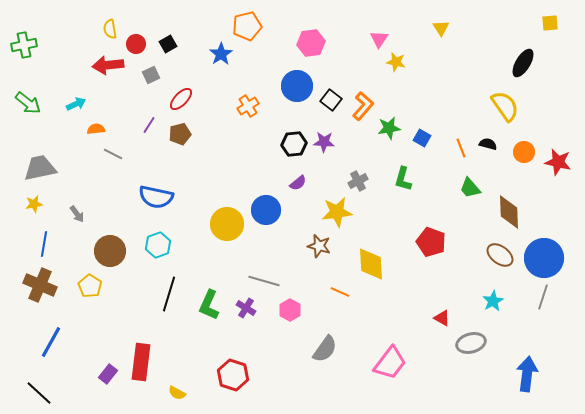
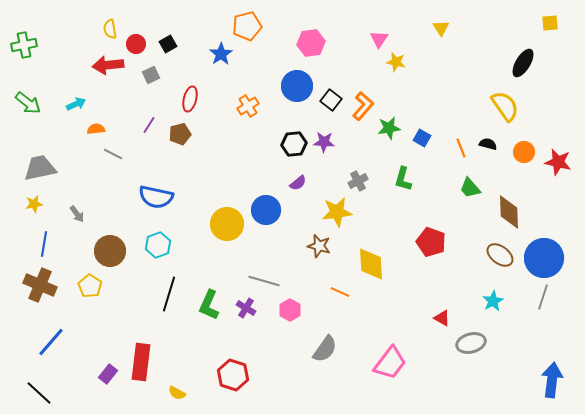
red ellipse at (181, 99): moved 9 px right; rotated 30 degrees counterclockwise
blue line at (51, 342): rotated 12 degrees clockwise
blue arrow at (527, 374): moved 25 px right, 6 px down
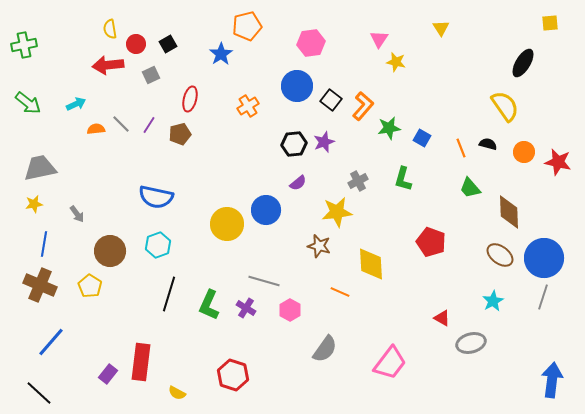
purple star at (324, 142): rotated 25 degrees counterclockwise
gray line at (113, 154): moved 8 px right, 30 px up; rotated 18 degrees clockwise
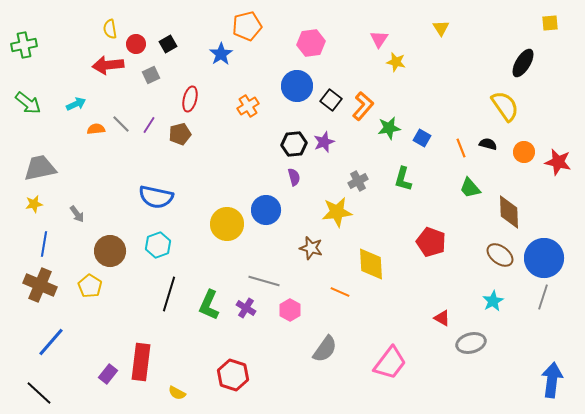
purple semicircle at (298, 183): moved 4 px left, 6 px up; rotated 66 degrees counterclockwise
brown star at (319, 246): moved 8 px left, 2 px down
